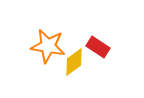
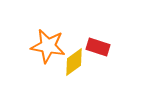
red rectangle: rotated 15 degrees counterclockwise
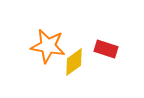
red rectangle: moved 8 px right, 2 px down
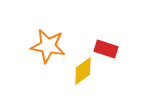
yellow diamond: moved 9 px right, 9 px down
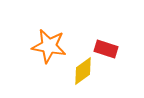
orange star: moved 1 px right
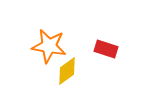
yellow diamond: moved 16 px left
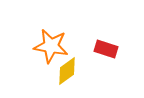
orange star: moved 2 px right
